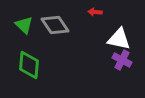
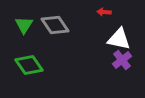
red arrow: moved 9 px right
green triangle: rotated 18 degrees clockwise
purple cross: rotated 24 degrees clockwise
green diamond: rotated 40 degrees counterclockwise
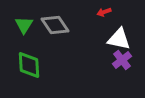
red arrow: rotated 24 degrees counterclockwise
green diamond: rotated 32 degrees clockwise
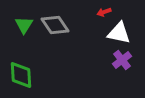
white triangle: moved 6 px up
green diamond: moved 8 px left, 10 px down
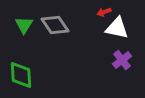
white triangle: moved 2 px left, 5 px up
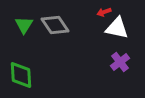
purple cross: moved 2 px left, 2 px down
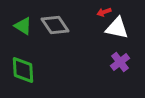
green triangle: moved 1 px left, 1 px down; rotated 30 degrees counterclockwise
green diamond: moved 2 px right, 5 px up
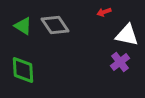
white triangle: moved 10 px right, 7 px down
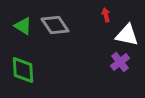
red arrow: moved 2 px right, 3 px down; rotated 96 degrees clockwise
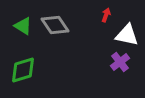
red arrow: rotated 32 degrees clockwise
green diamond: rotated 76 degrees clockwise
